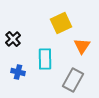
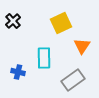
black cross: moved 18 px up
cyan rectangle: moved 1 px left, 1 px up
gray rectangle: rotated 25 degrees clockwise
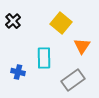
yellow square: rotated 25 degrees counterclockwise
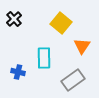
black cross: moved 1 px right, 2 px up
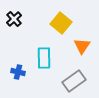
gray rectangle: moved 1 px right, 1 px down
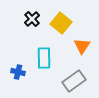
black cross: moved 18 px right
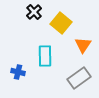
black cross: moved 2 px right, 7 px up
orange triangle: moved 1 px right, 1 px up
cyan rectangle: moved 1 px right, 2 px up
gray rectangle: moved 5 px right, 3 px up
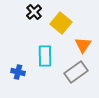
gray rectangle: moved 3 px left, 6 px up
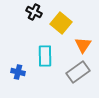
black cross: rotated 21 degrees counterclockwise
gray rectangle: moved 2 px right
